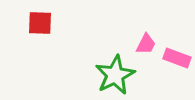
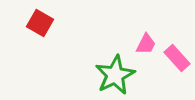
red square: rotated 28 degrees clockwise
pink rectangle: rotated 28 degrees clockwise
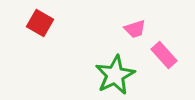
pink trapezoid: moved 11 px left, 15 px up; rotated 45 degrees clockwise
pink rectangle: moved 13 px left, 3 px up
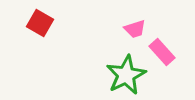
pink rectangle: moved 2 px left, 3 px up
green star: moved 11 px right
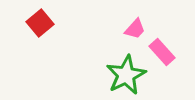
red square: rotated 20 degrees clockwise
pink trapezoid: rotated 30 degrees counterclockwise
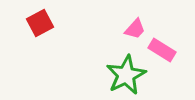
red square: rotated 12 degrees clockwise
pink rectangle: moved 2 px up; rotated 16 degrees counterclockwise
